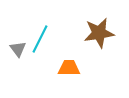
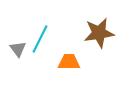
orange trapezoid: moved 6 px up
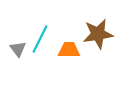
brown star: moved 1 px left, 1 px down
orange trapezoid: moved 12 px up
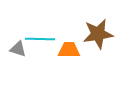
cyan line: rotated 64 degrees clockwise
gray triangle: rotated 36 degrees counterclockwise
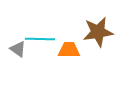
brown star: moved 2 px up
gray triangle: rotated 18 degrees clockwise
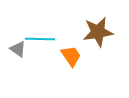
orange trapezoid: moved 2 px right, 6 px down; rotated 55 degrees clockwise
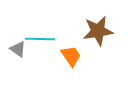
brown star: moved 1 px up
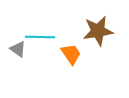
cyan line: moved 2 px up
orange trapezoid: moved 2 px up
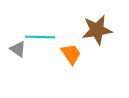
brown star: moved 1 px left, 1 px up
